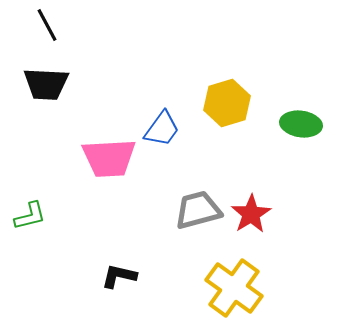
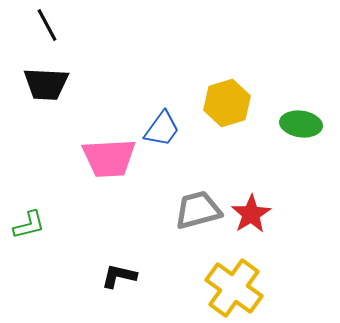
green L-shape: moved 1 px left, 9 px down
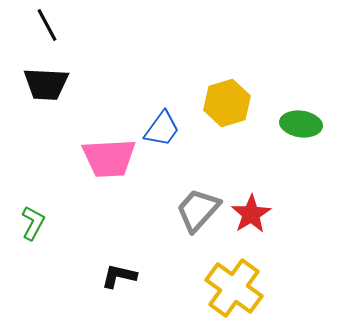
gray trapezoid: rotated 33 degrees counterclockwise
green L-shape: moved 4 px right, 2 px up; rotated 48 degrees counterclockwise
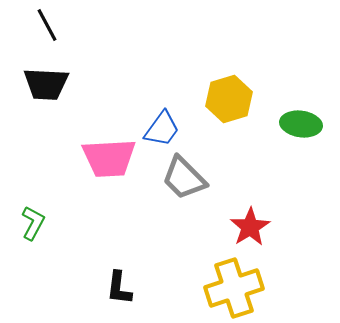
yellow hexagon: moved 2 px right, 4 px up
gray trapezoid: moved 14 px left, 32 px up; rotated 87 degrees counterclockwise
red star: moved 1 px left, 13 px down
black L-shape: moved 12 px down; rotated 96 degrees counterclockwise
yellow cross: rotated 36 degrees clockwise
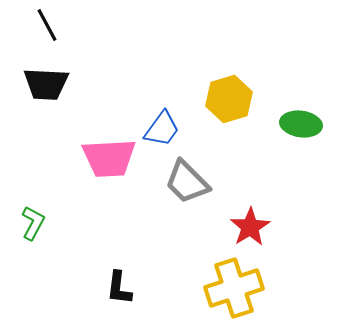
gray trapezoid: moved 3 px right, 4 px down
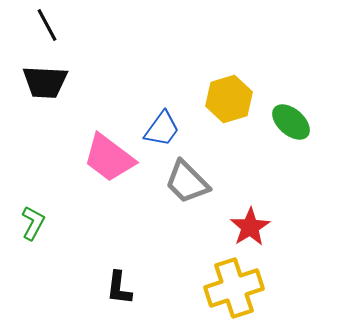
black trapezoid: moved 1 px left, 2 px up
green ellipse: moved 10 px left, 2 px up; rotated 33 degrees clockwise
pink trapezoid: rotated 40 degrees clockwise
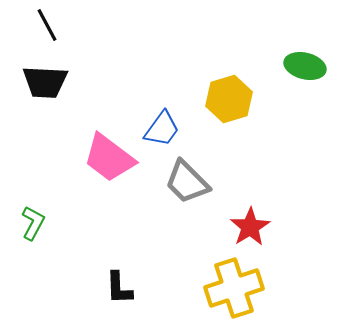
green ellipse: moved 14 px right, 56 px up; rotated 27 degrees counterclockwise
black L-shape: rotated 9 degrees counterclockwise
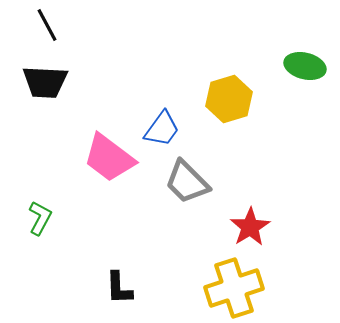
green L-shape: moved 7 px right, 5 px up
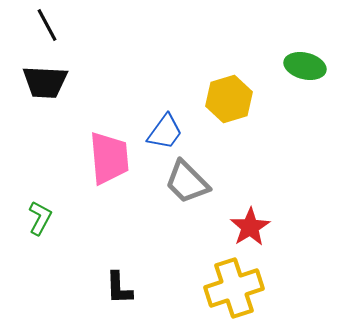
blue trapezoid: moved 3 px right, 3 px down
pink trapezoid: rotated 132 degrees counterclockwise
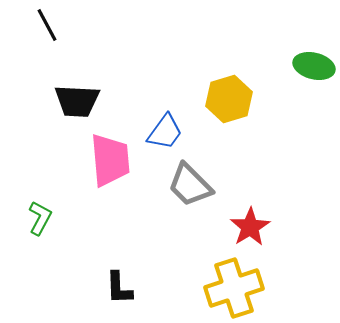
green ellipse: moved 9 px right
black trapezoid: moved 32 px right, 19 px down
pink trapezoid: moved 1 px right, 2 px down
gray trapezoid: moved 3 px right, 3 px down
